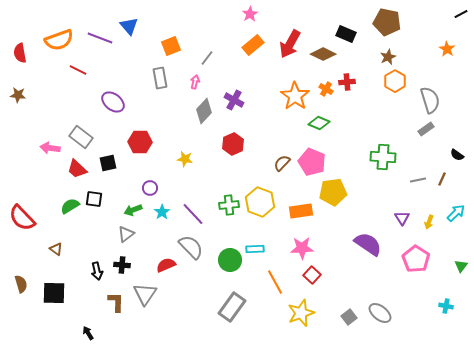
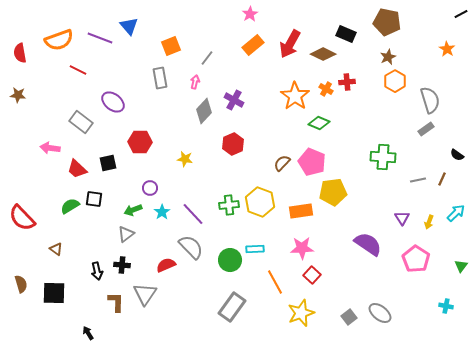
gray rectangle at (81, 137): moved 15 px up
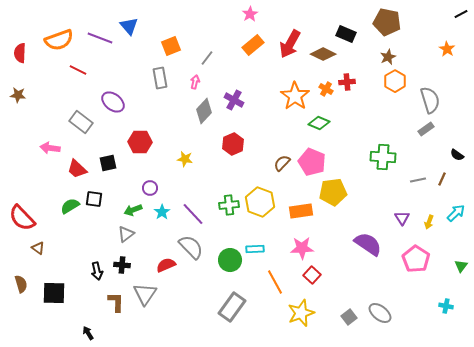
red semicircle at (20, 53): rotated 12 degrees clockwise
brown triangle at (56, 249): moved 18 px left, 1 px up
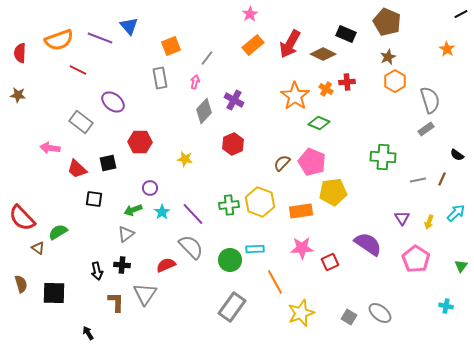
brown pentagon at (387, 22): rotated 12 degrees clockwise
green semicircle at (70, 206): moved 12 px left, 26 px down
red square at (312, 275): moved 18 px right, 13 px up; rotated 24 degrees clockwise
gray square at (349, 317): rotated 21 degrees counterclockwise
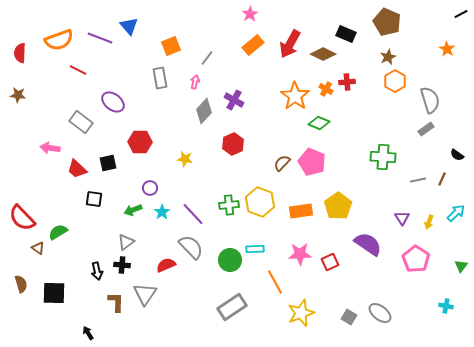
yellow pentagon at (333, 192): moved 5 px right, 14 px down; rotated 28 degrees counterclockwise
gray triangle at (126, 234): moved 8 px down
pink star at (302, 248): moved 2 px left, 6 px down
gray rectangle at (232, 307): rotated 20 degrees clockwise
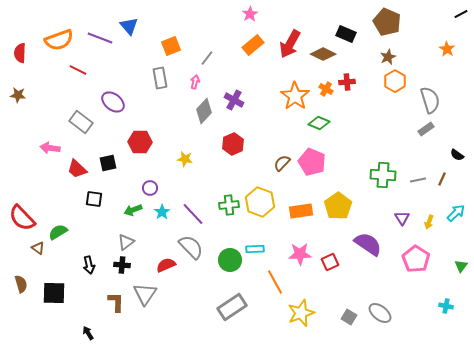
green cross at (383, 157): moved 18 px down
black arrow at (97, 271): moved 8 px left, 6 px up
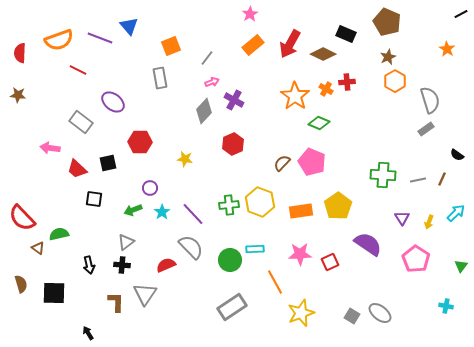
pink arrow at (195, 82): moved 17 px right; rotated 56 degrees clockwise
green semicircle at (58, 232): moved 1 px right, 2 px down; rotated 18 degrees clockwise
gray square at (349, 317): moved 3 px right, 1 px up
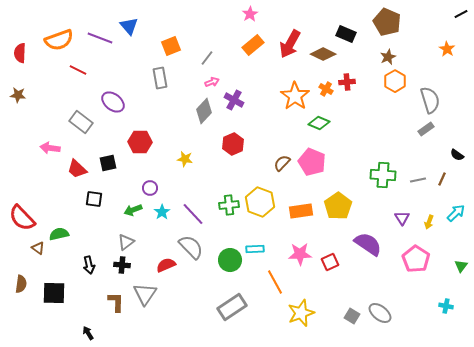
brown semicircle at (21, 284): rotated 24 degrees clockwise
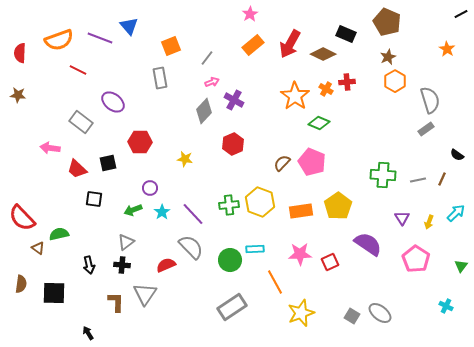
cyan cross at (446, 306): rotated 16 degrees clockwise
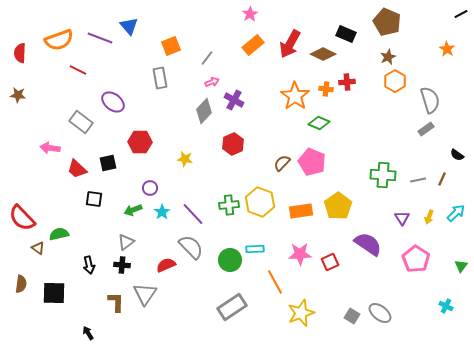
orange cross at (326, 89): rotated 24 degrees counterclockwise
yellow arrow at (429, 222): moved 5 px up
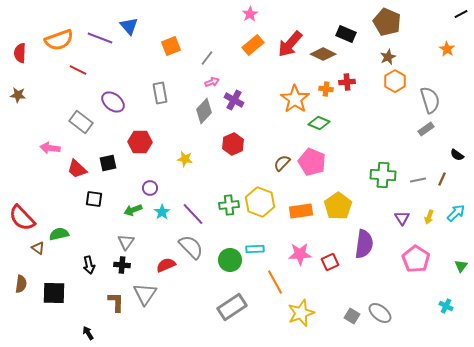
red arrow at (290, 44): rotated 12 degrees clockwise
gray rectangle at (160, 78): moved 15 px down
orange star at (295, 96): moved 3 px down
gray triangle at (126, 242): rotated 18 degrees counterclockwise
purple semicircle at (368, 244): moved 4 px left; rotated 64 degrees clockwise
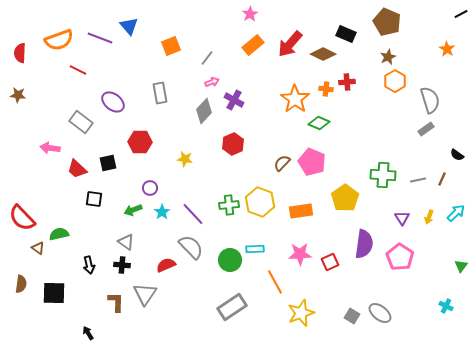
yellow pentagon at (338, 206): moved 7 px right, 8 px up
gray triangle at (126, 242): rotated 30 degrees counterclockwise
pink pentagon at (416, 259): moved 16 px left, 2 px up
